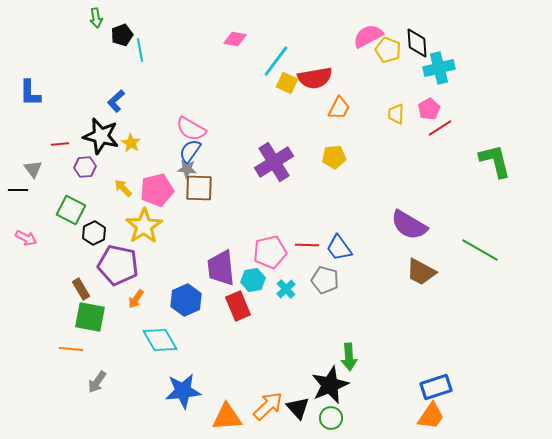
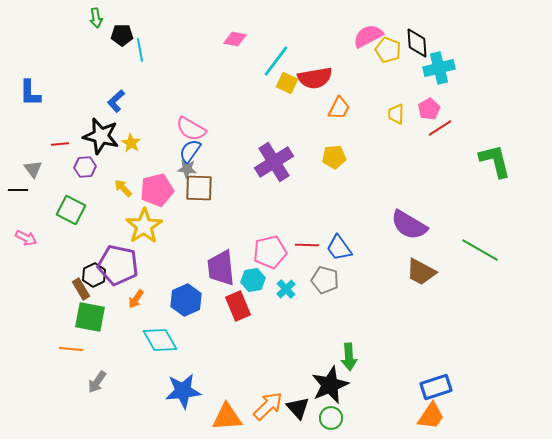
black pentagon at (122, 35): rotated 20 degrees clockwise
black hexagon at (94, 233): moved 42 px down
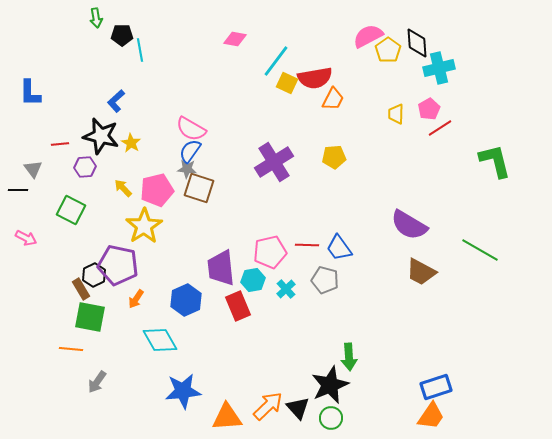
yellow pentagon at (388, 50): rotated 15 degrees clockwise
orange trapezoid at (339, 108): moved 6 px left, 9 px up
brown square at (199, 188): rotated 16 degrees clockwise
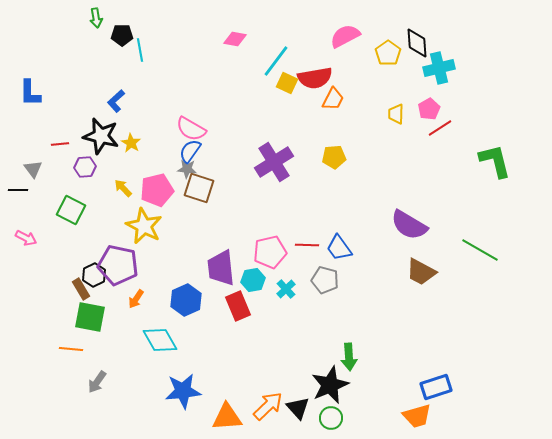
pink semicircle at (368, 36): moved 23 px left
yellow pentagon at (388, 50): moved 3 px down
yellow star at (144, 226): rotated 12 degrees counterclockwise
orange trapezoid at (431, 416): moved 14 px left; rotated 40 degrees clockwise
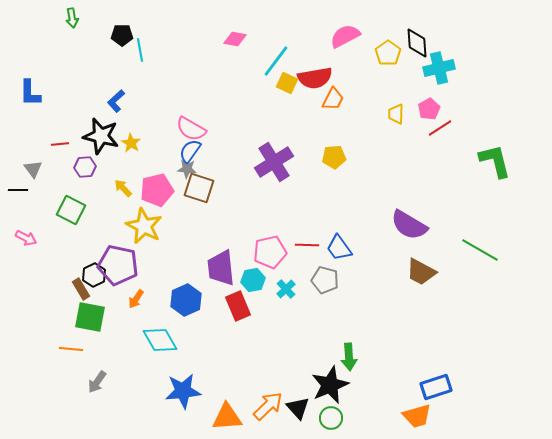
green arrow at (96, 18): moved 24 px left
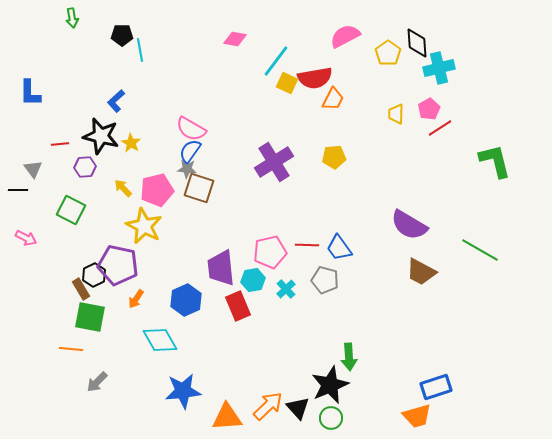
gray arrow at (97, 382): rotated 10 degrees clockwise
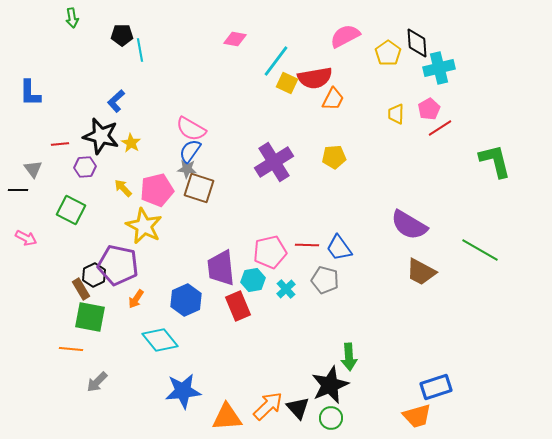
cyan diamond at (160, 340): rotated 9 degrees counterclockwise
